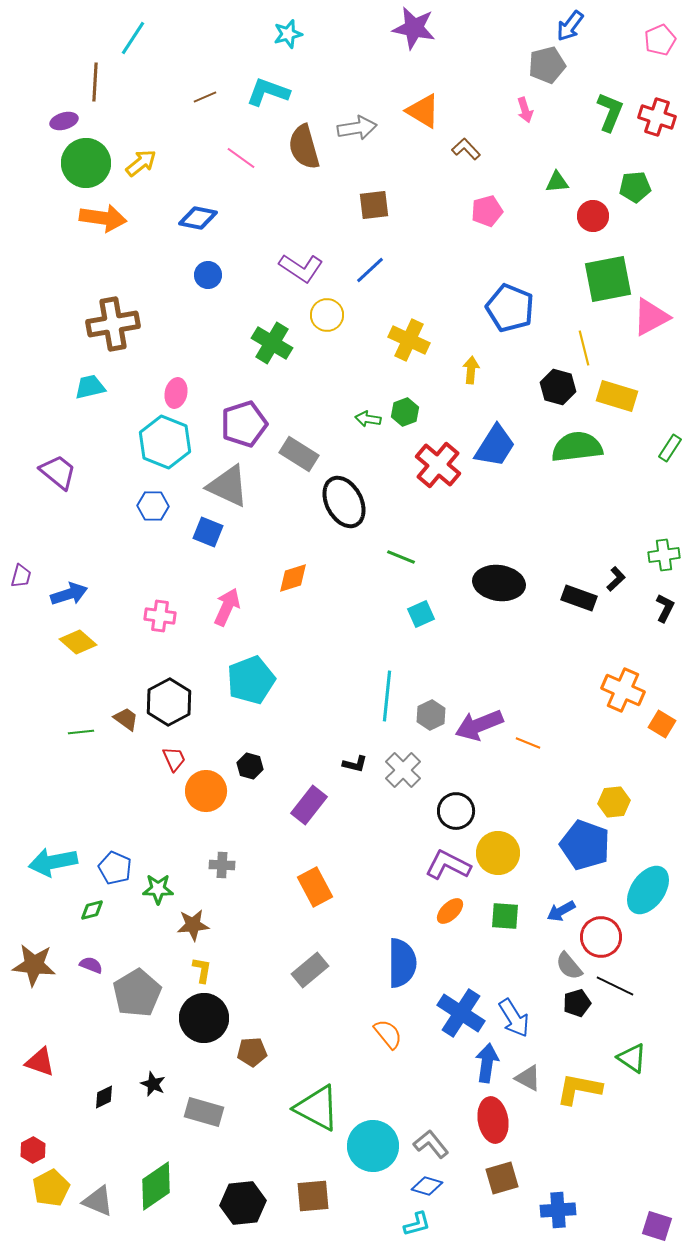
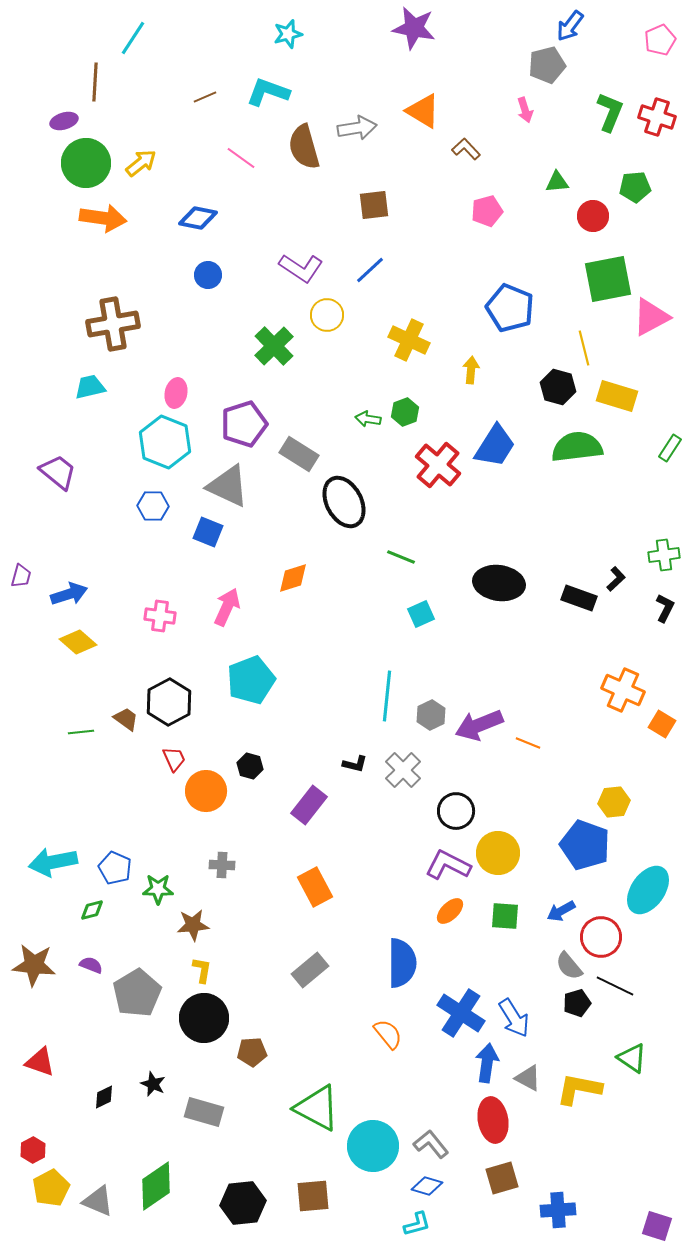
green cross at (272, 343): moved 2 px right, 3 px down; rotated 15 degrees clockwise
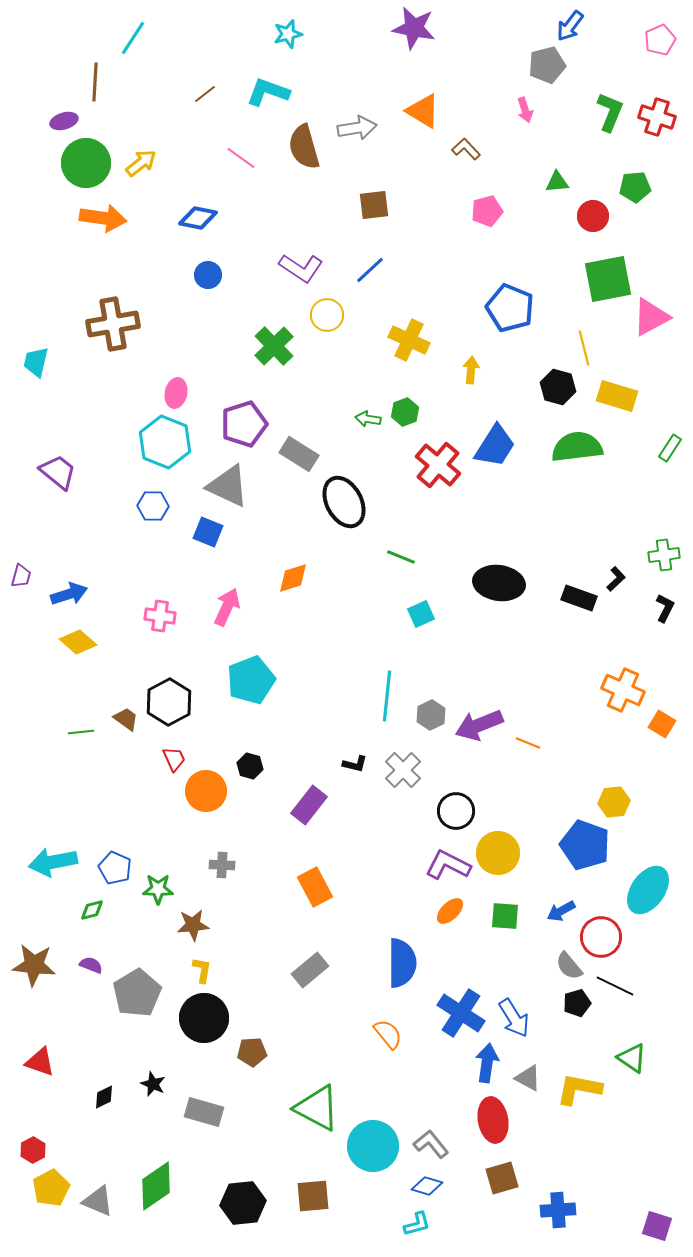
brown line at (205, 97): moved 3 px up; rotated 15 degrees counterclockwise
cyan trapezoid at (90, 387): moved 54 px left, 25 px up; rotated 64 degrees counterclockwise
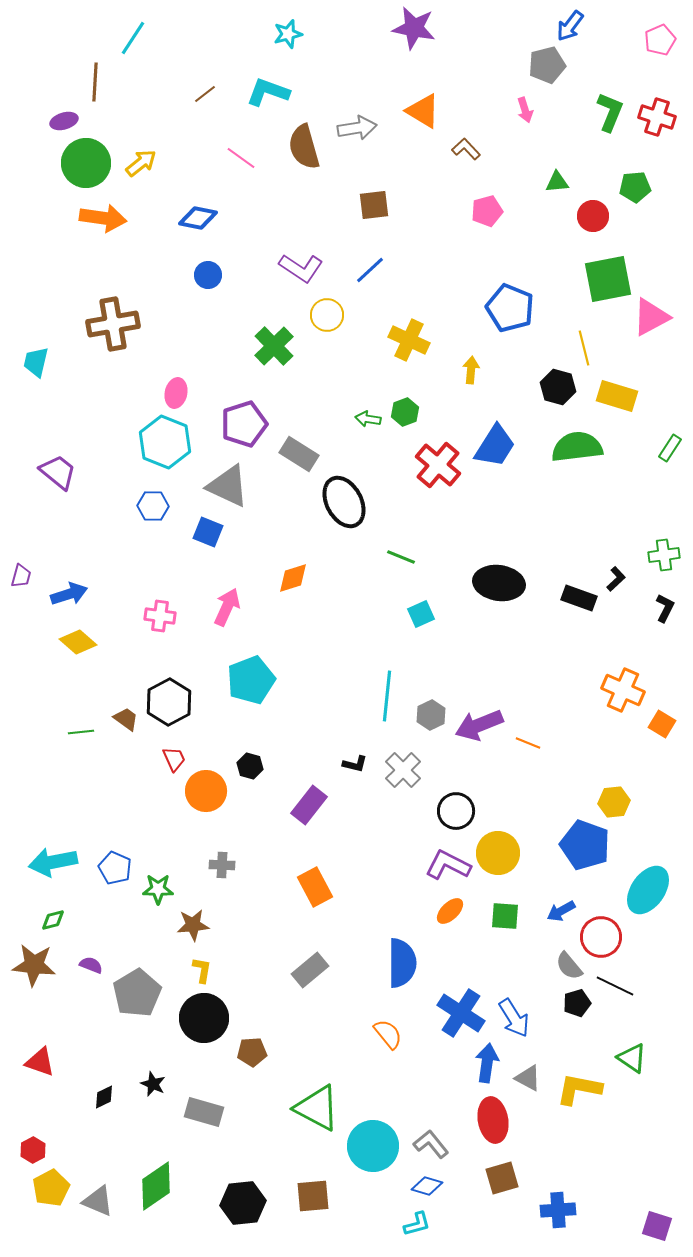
green diamond at (92, 910): moved 39 px left, 10 px down
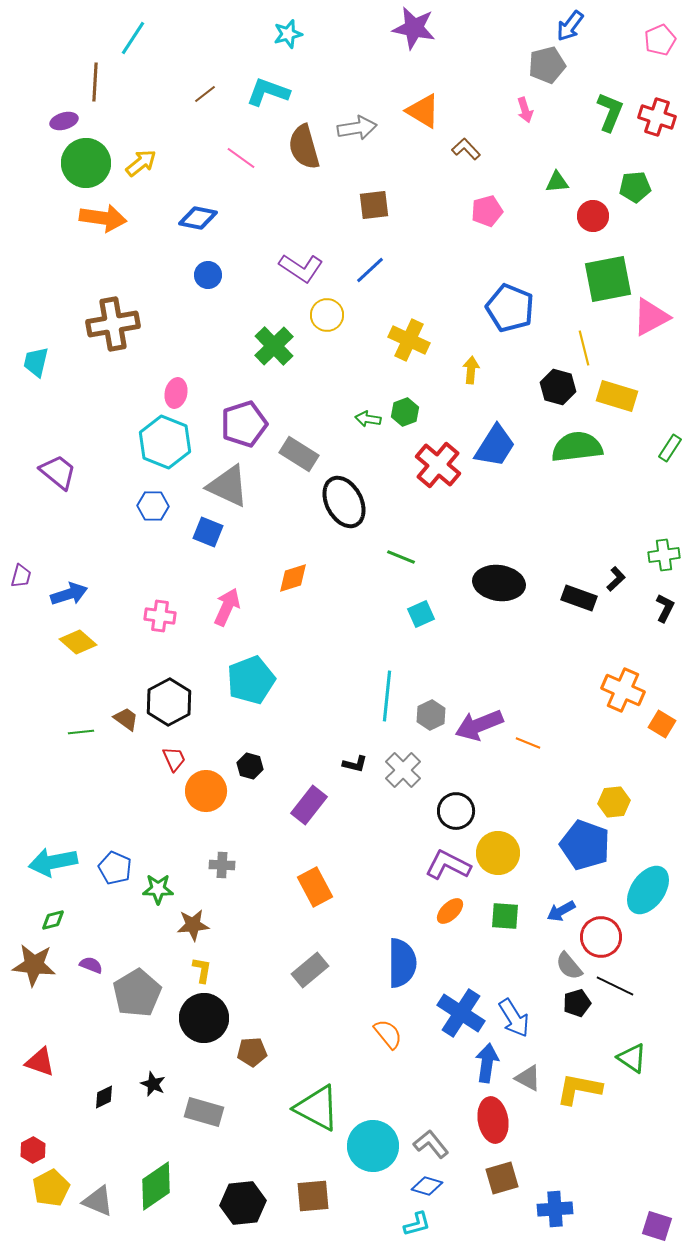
blue cross at (558, 1210): moved 3 px left, 1 px up
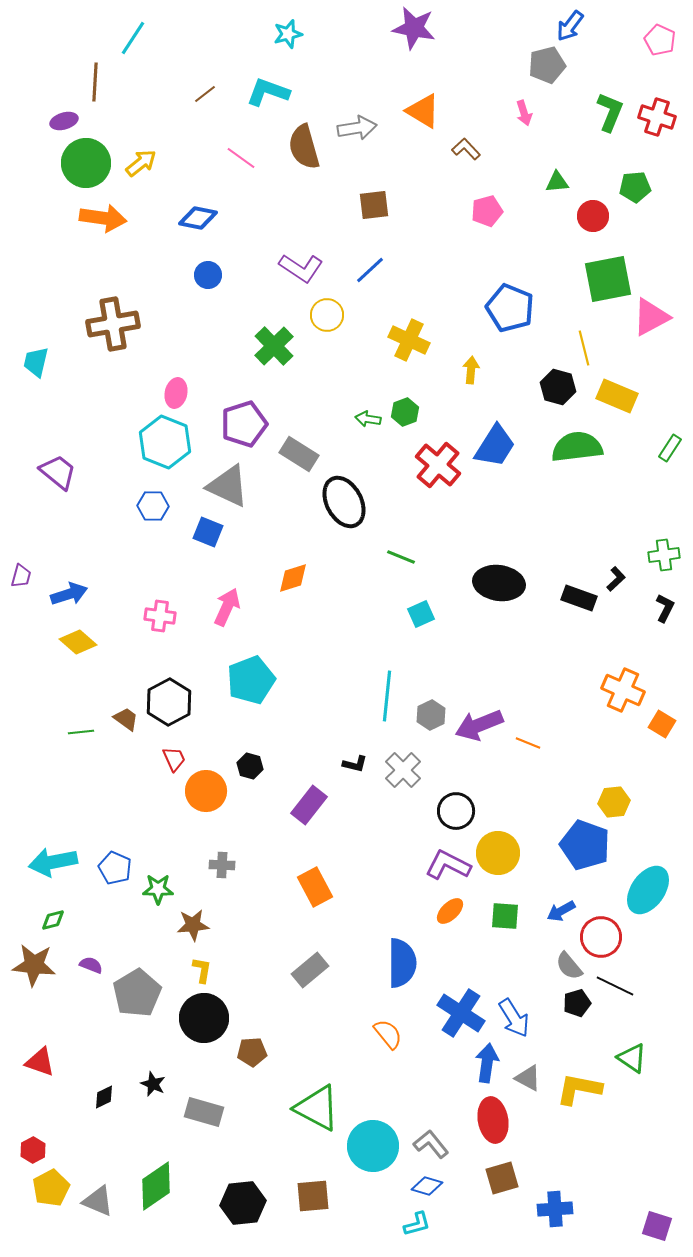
pink pentagon at (660, 40): rotated 24 degrees counterclockwise
pink arrow at (525, 110): moved 1 px left, 3 px down
yellow rectangle at (617, 396): rotated 6 degrees clockwise
